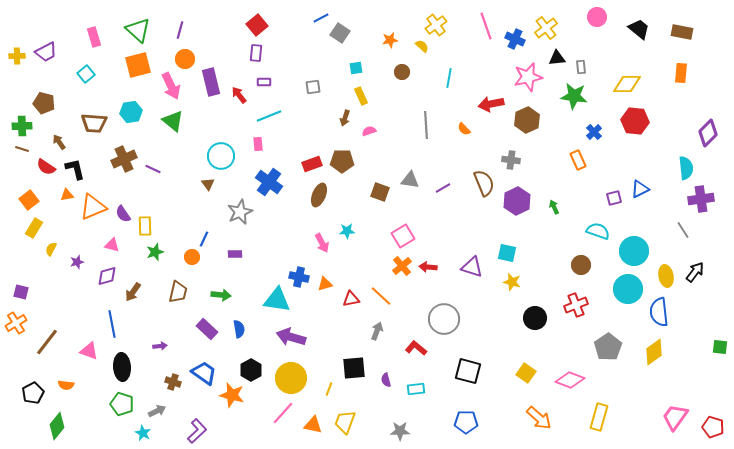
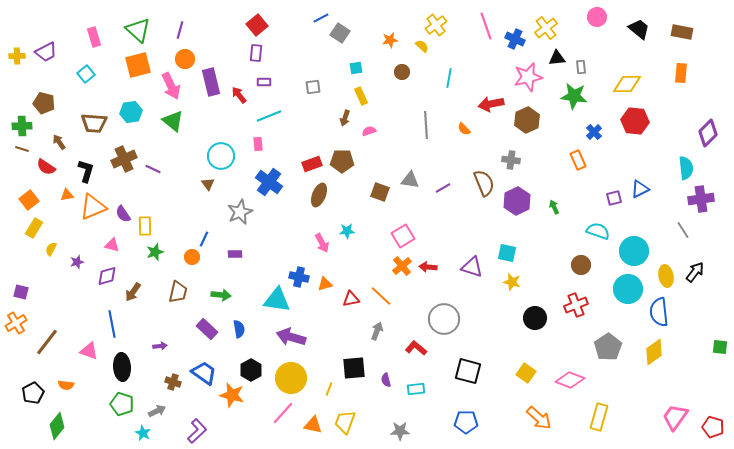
black L-shape at (75, 169): moved 11 px right, 2 px down; rotated 30 degrees clockwise
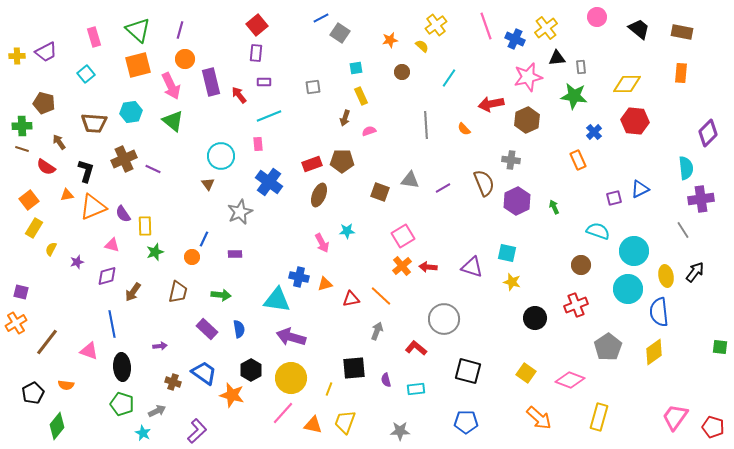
cyan line at (449, 78): rotated 24 degrees clockwise
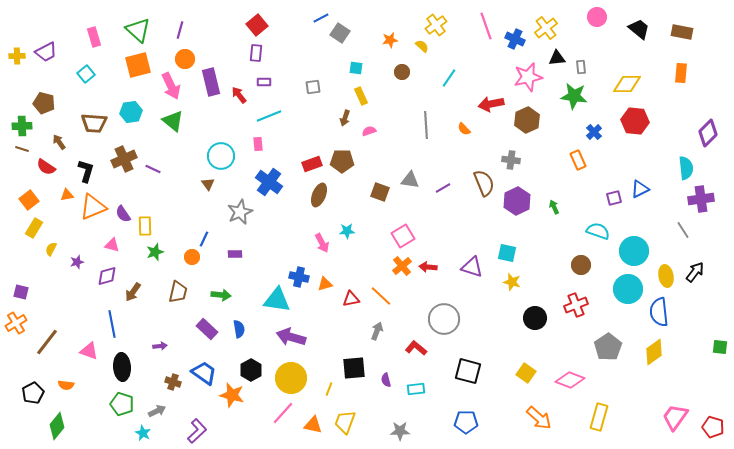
cyan square at (356, 68): rotated 16 degrees clockwise
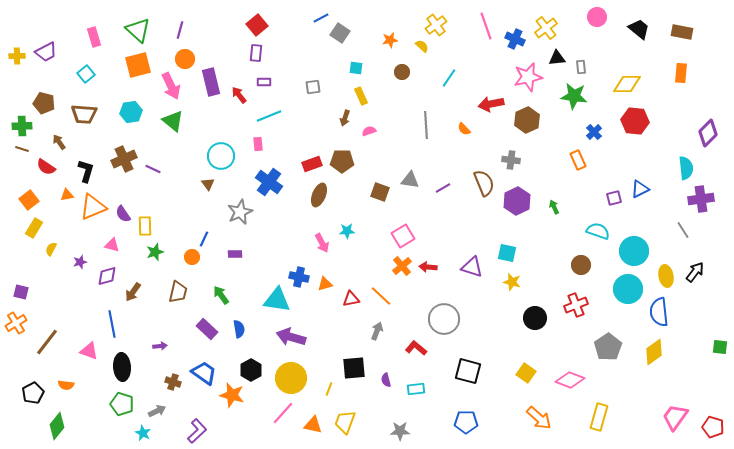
brown trapezoid at (94, 123): moved 10 px left, 9 px up
purple star at (77, 262): moved 3 px right
green arrow at (221, 295): rotated 132 degrees counterclockwise
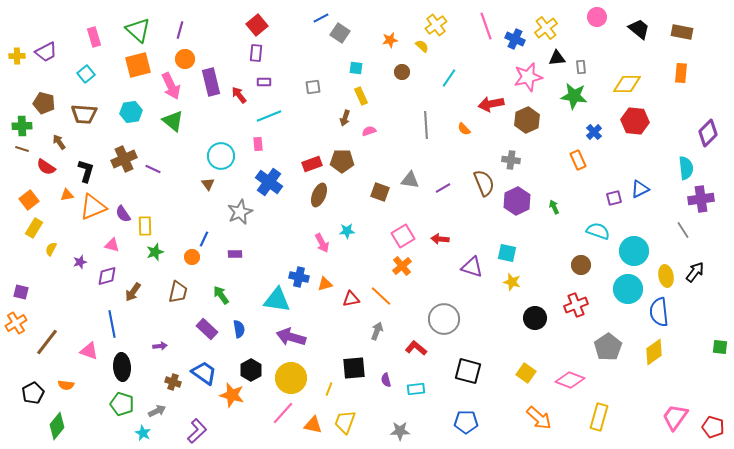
red arrow at (428, 267): moved 12 px right, 28 px up
